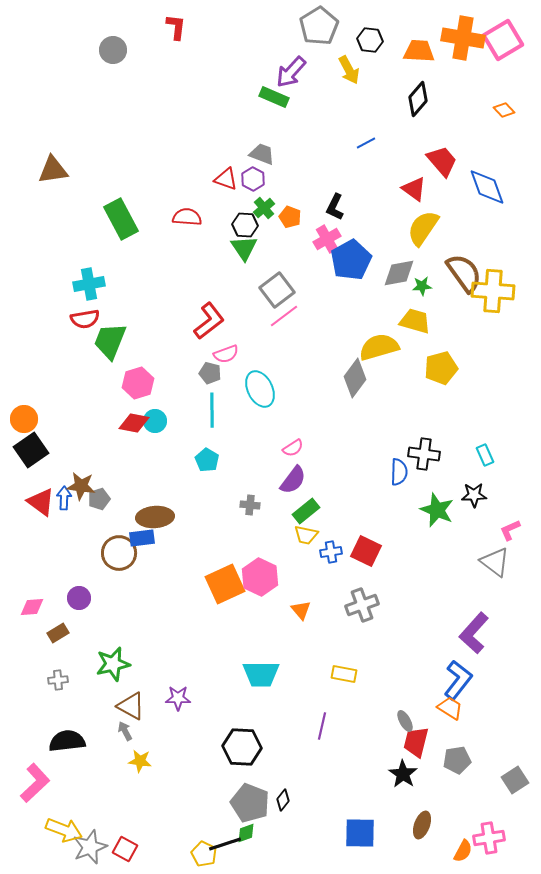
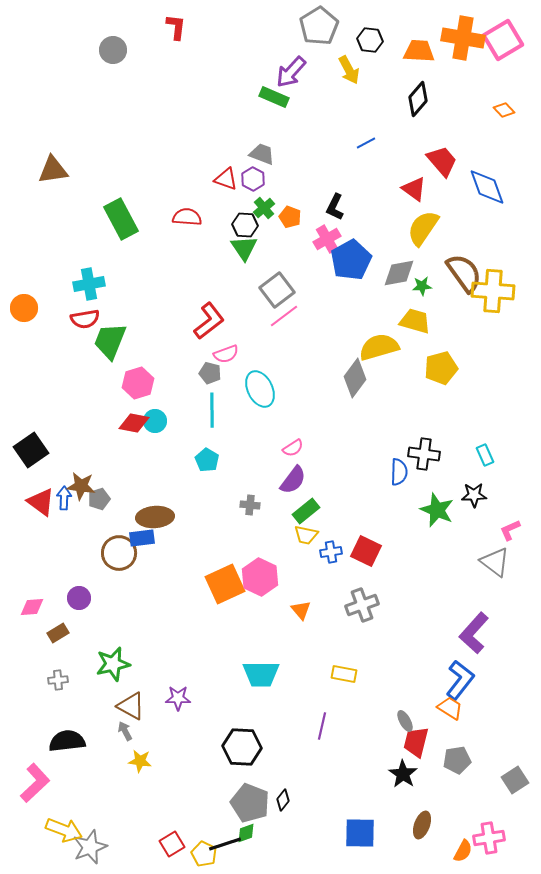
orange circle at (24, 419): moved 111 px up
blue L-shape at (458, 680): moved 2 px right
red square at (125, 849): moved 47 px right, 5 px up; rotated 30 degrees clockwise
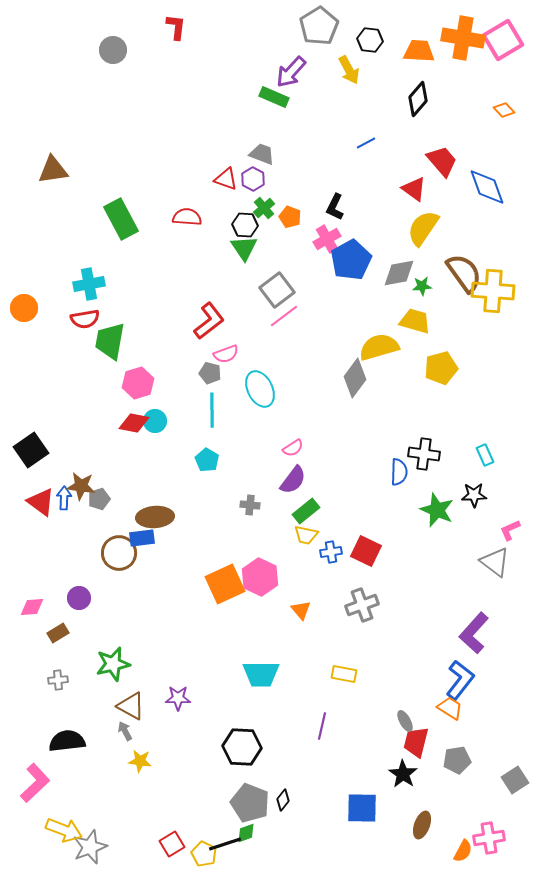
green trapezoid at (110, 341): rotated 12 degrees counterclockwise
blue square at (360, 833): moved 2 px right, 25 px up
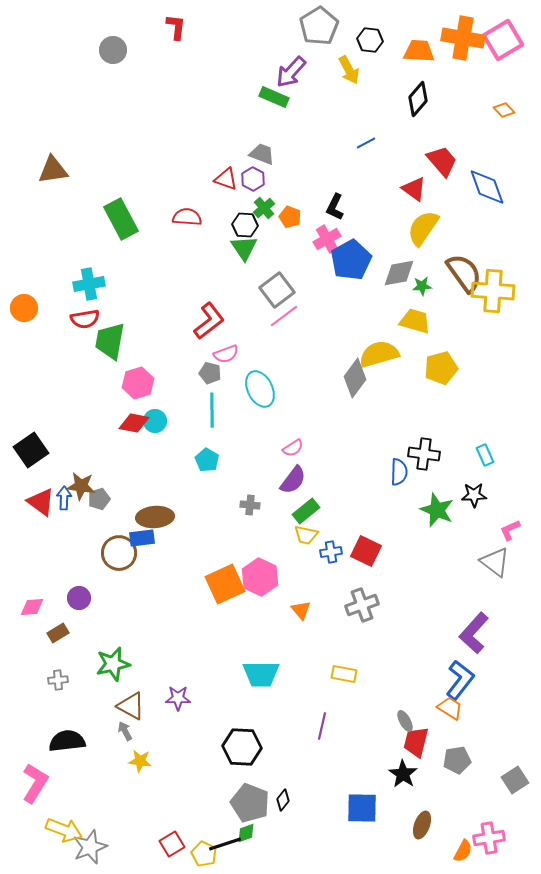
yellow semicircle at (379, 347): moved 7 px down
pink L-shape at (35, 783): rotated 15 degrees counterclockwise
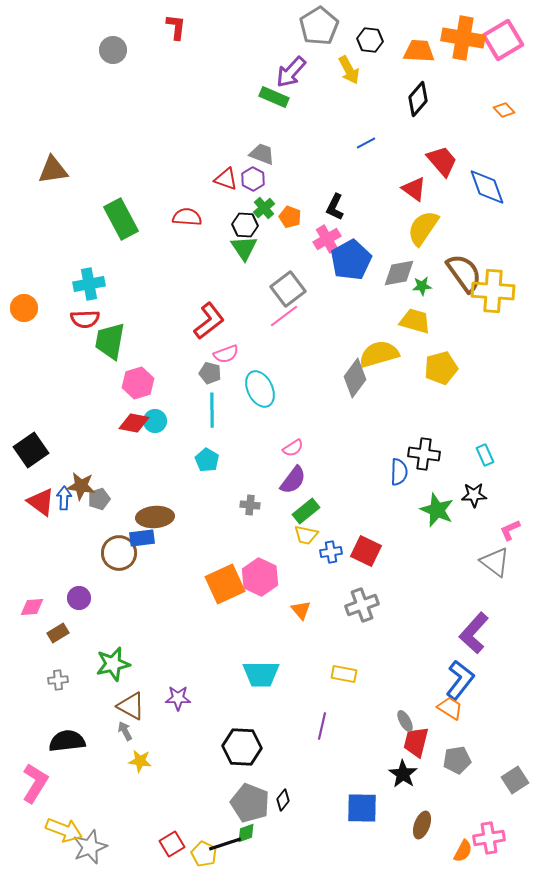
gray square at (277, 290): moved 11 px right, 1 px up
red semicircle at (85, 319): rotated 8 degrees clockwise
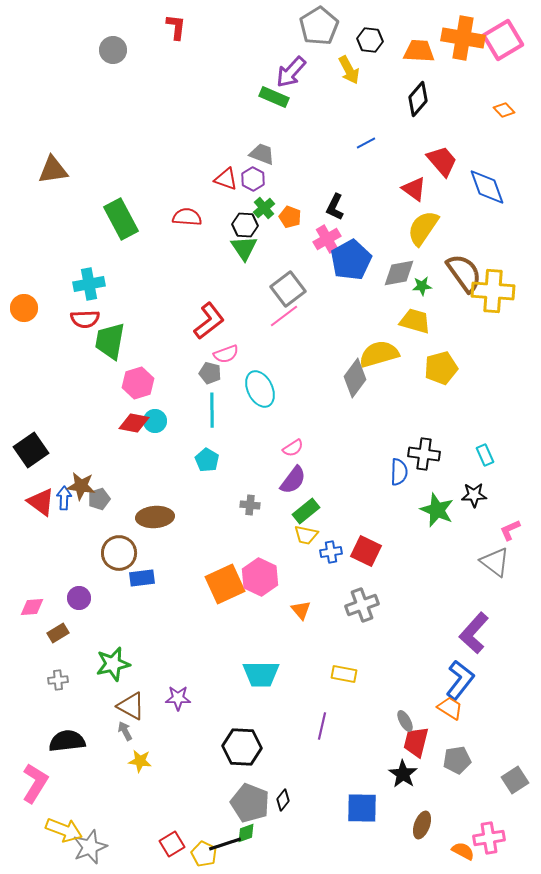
blue rectangle at (142, 538): moved 40 px down
orange semicircle at (463, 851): rotated 90 degrees counterclockwise
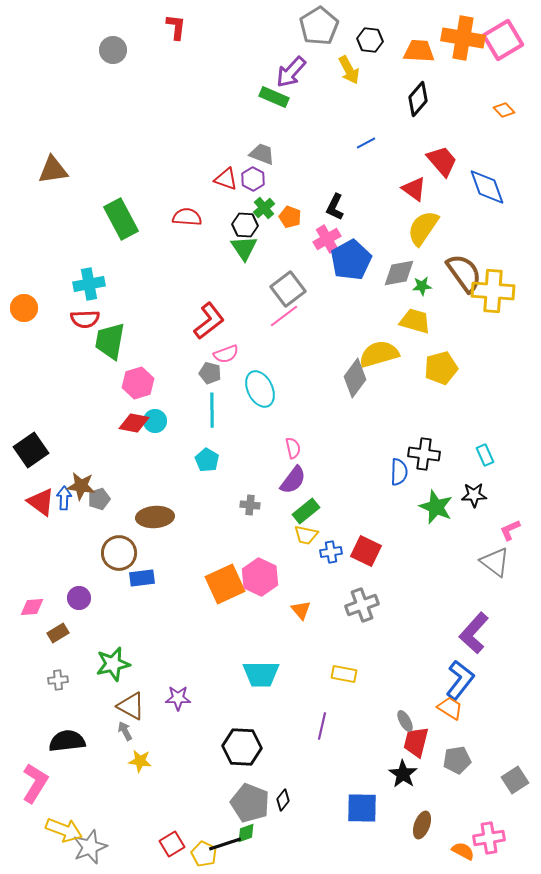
pink semicircle at (293, 448): rotated 70 degrees counterclockwise
green star at (437, 510): moved 1 px left, 3 px up
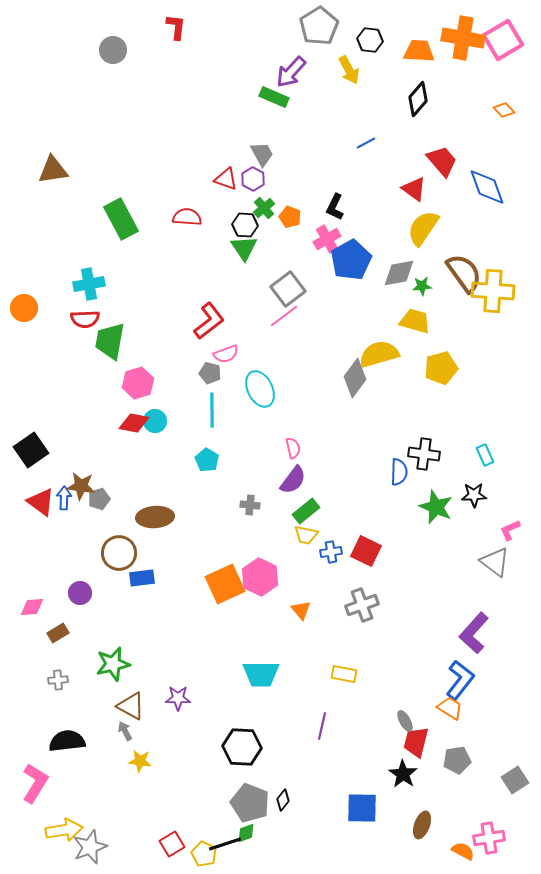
gray trapezoid at (262, 154): rotated 40 degrees clockwise
purple circle at (79, 598): moved 1 px right, 5 px up
yellow arrow at (64, 830): rotated 30 degrees counterclockwise
